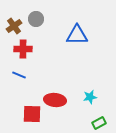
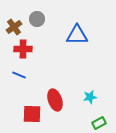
gray circle: moved 1 px right
brown cross: moved 1 px down
red ellipse: rotated 65 degrees clockwise
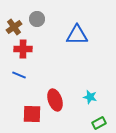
cyan star: rotated 24 degrees clockwise
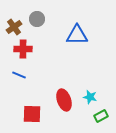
red ellipse: moved 9 px right
green rectangle: moved 2 px right, 7 px up
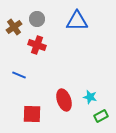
blue triangle: moved 14 px up
red cross: moved 14 px right, 4 px up; rotated 18 degrees clockwise
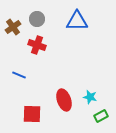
brown cross: moved 1 px left
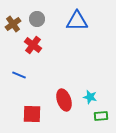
brown cross: moved 3 px up
red cross: moved 4 px left; rotated 18 degrees clockwise
green rectangle: rotated 24 degrees clockwise
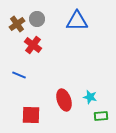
brown cross: moved 4 px right
red square: moved 1 px left, 1 px down
